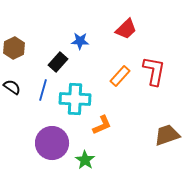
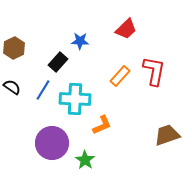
blue line: rotated 15 degrees clockwise
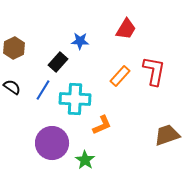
red trapezoid: rotated 15 degrees counterclockwise
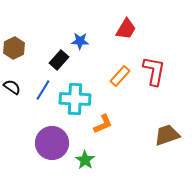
black rectangle: moved 1 px right, 2 px up
orange L-shape: moved 1 px right, 1 px up
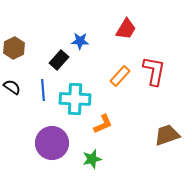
blue line: rotated 35 degrees counterclockwise
green star: moved 7 px right, 1 px up; rotated 24 degrees clockwise
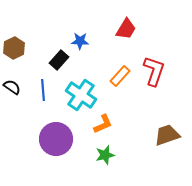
red L-shape: rotated 8 degrees clockwise
cyan cross: moved 6 px right, 4 px up; rotated 32 degrees clockwise
purple circle: moved 4 px right, 4 px up
green star: moved 13 px right, 4 px up
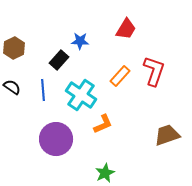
green star: moved 18 px down; rotated 12 degrees counterclockwise
